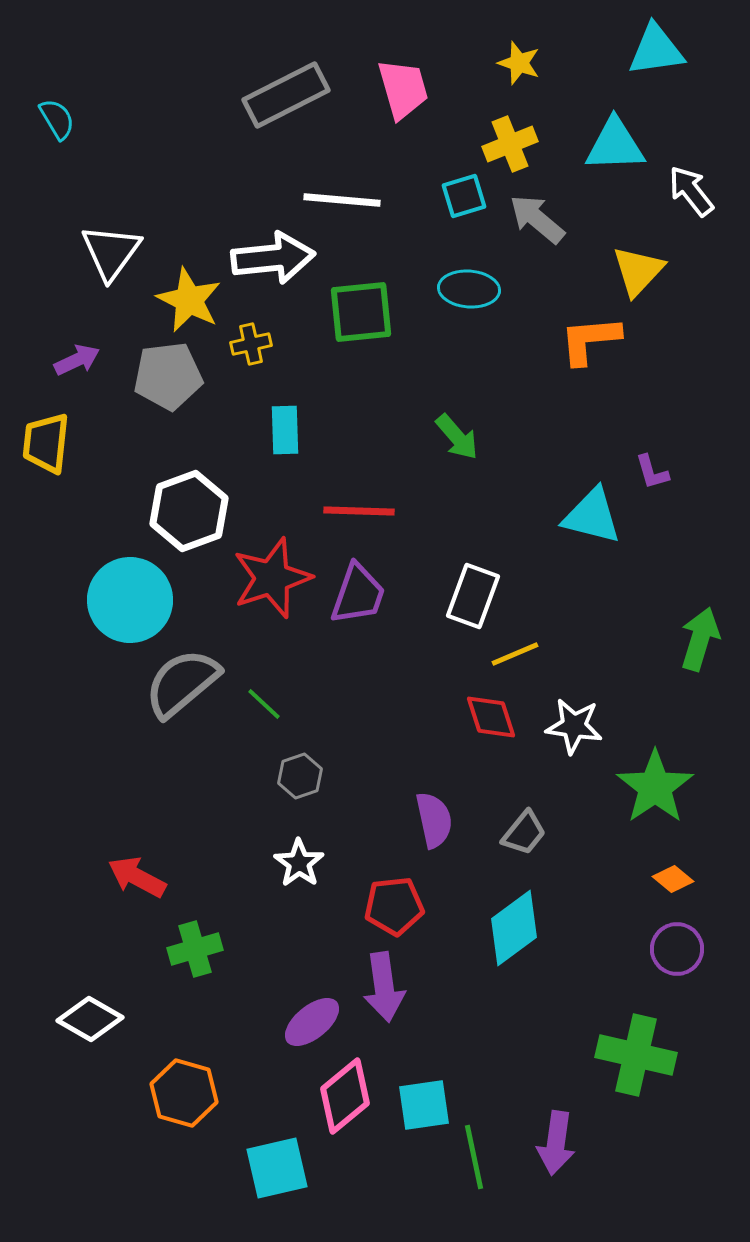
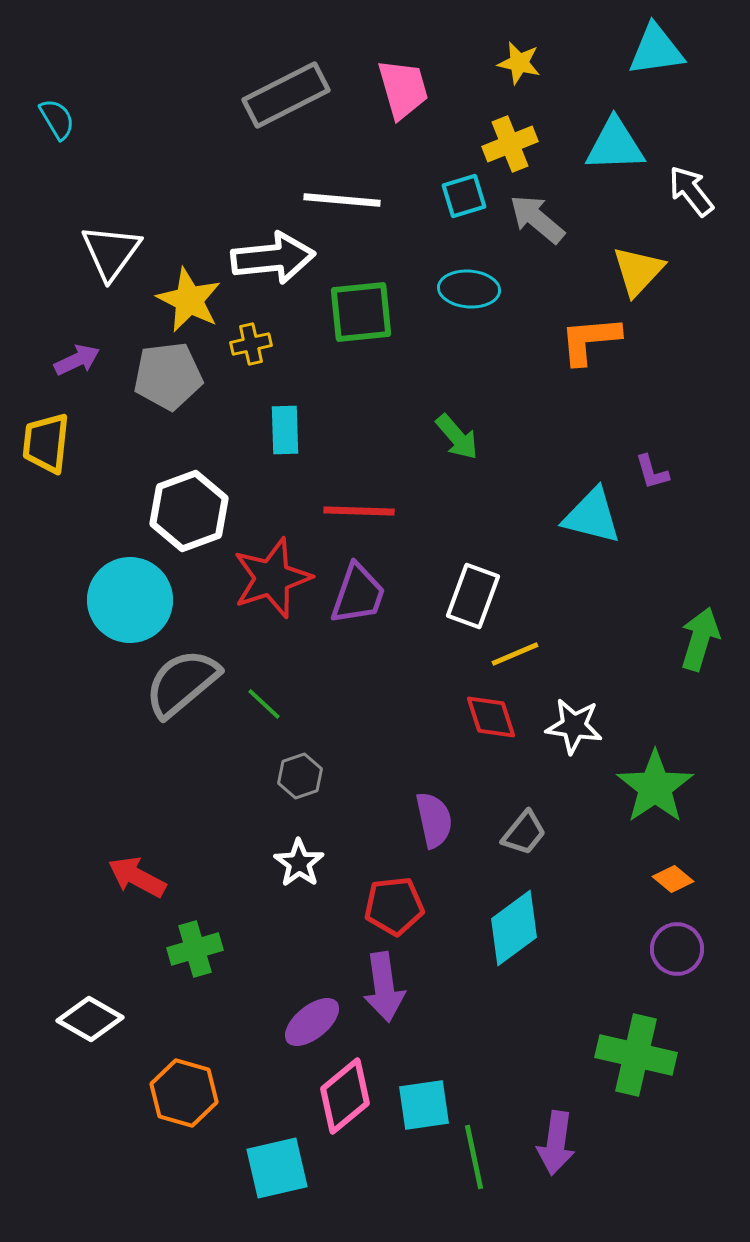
yellow star at (519, 63): rotated 6 degrees counterclockwise
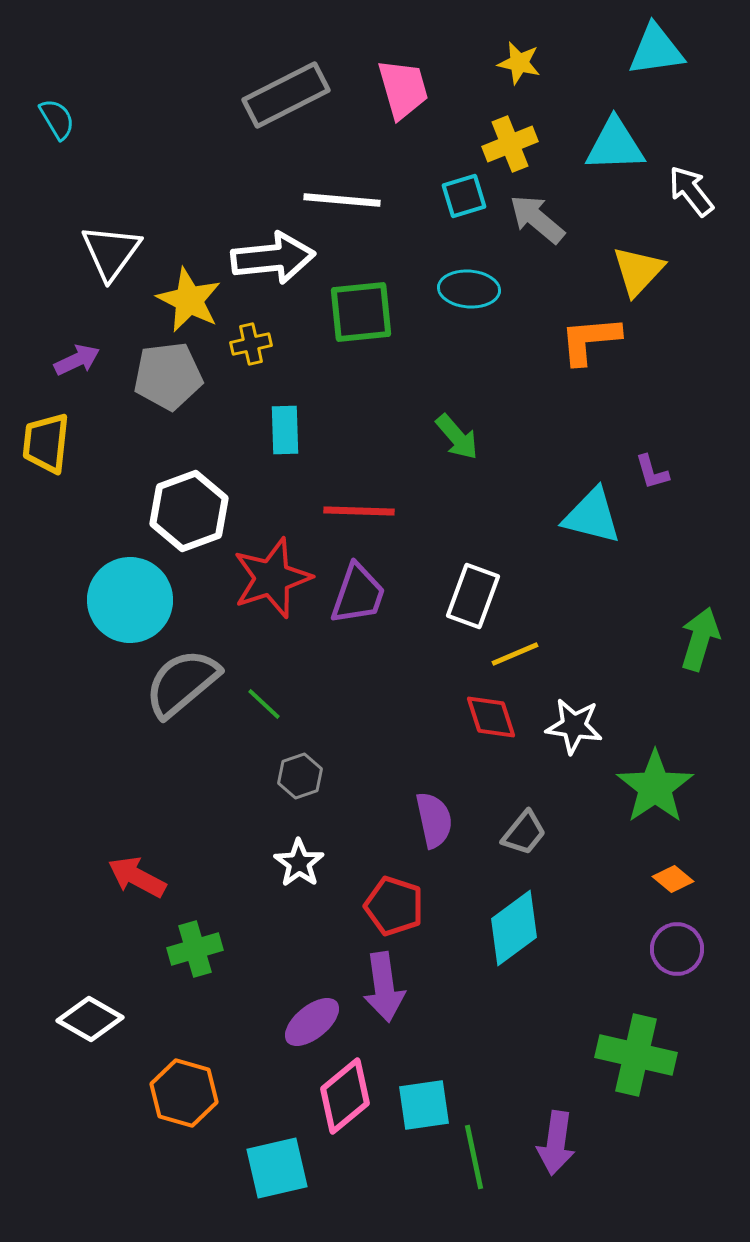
red pentagon at (394, 906): rotated 24 degrees clockwise
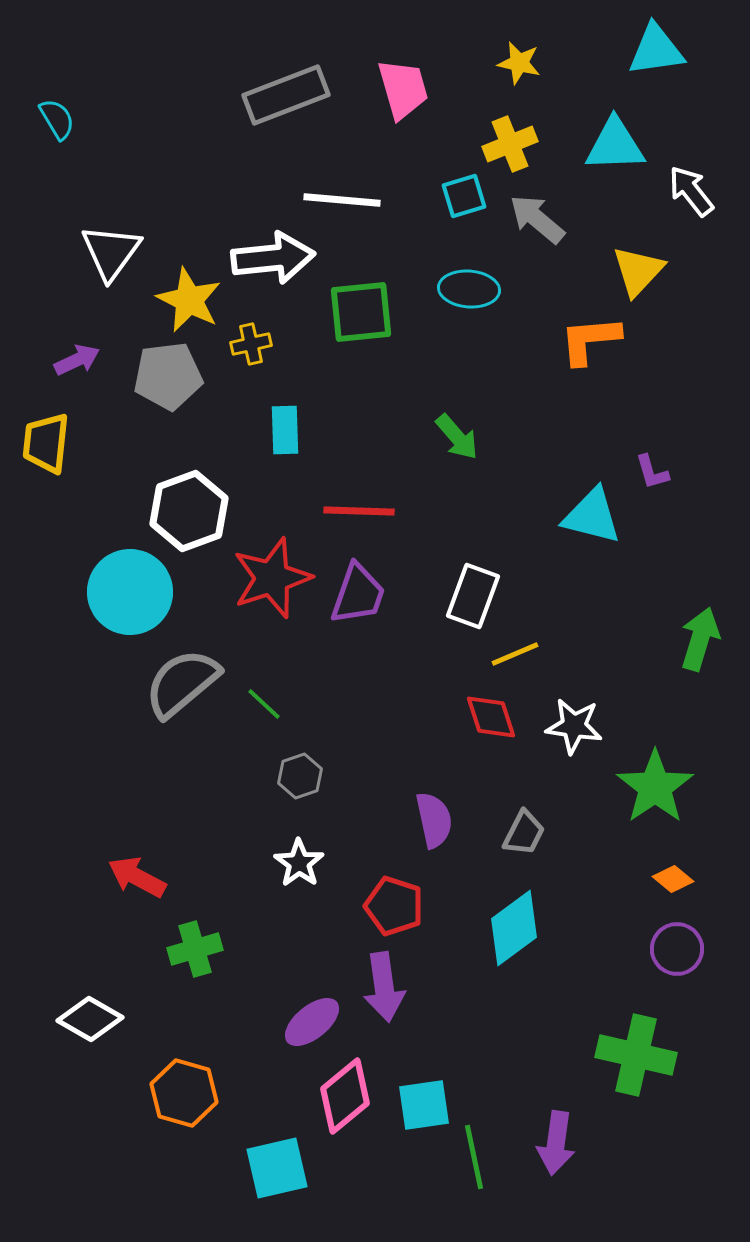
gray rectangle at (286, 95): rotated 6 degrees clockwise
cyan circle at (130, 600): moved 8 px up
gray trapezoid at (524, 833): rotated 12 degrees counterclockwise
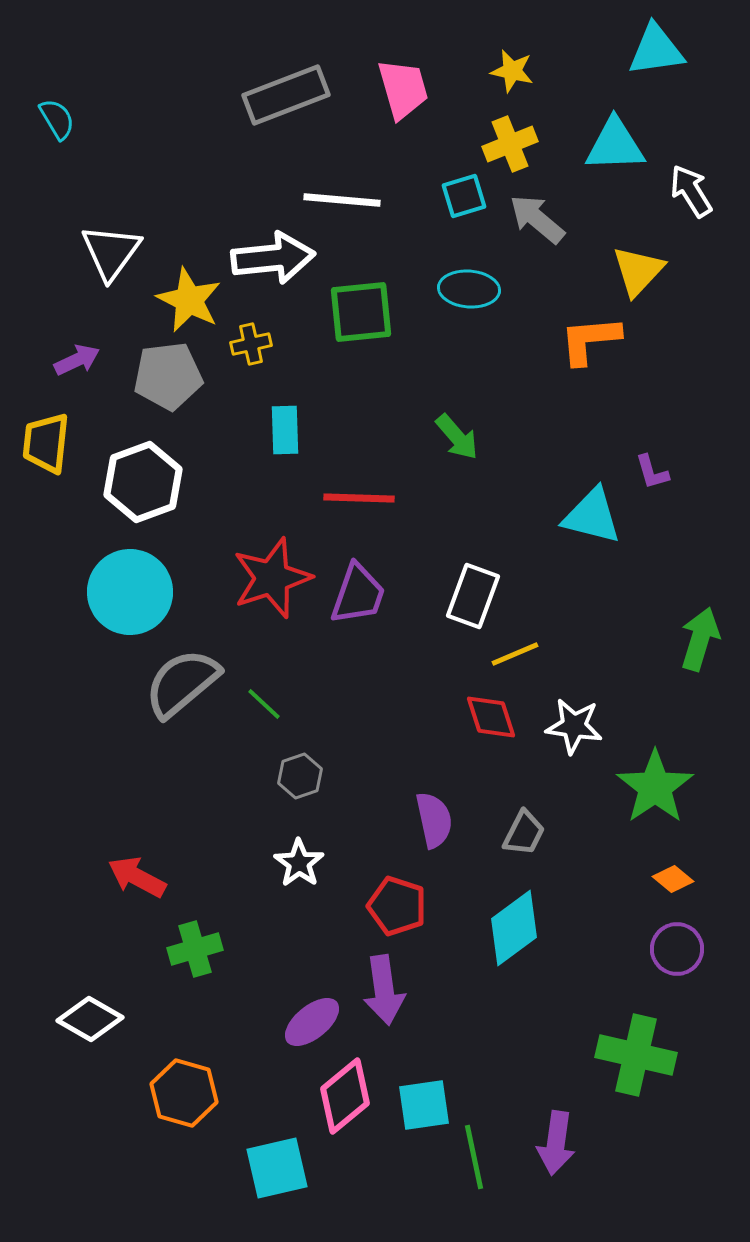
yellow star at (519, 63): moved 7 px left, 8 px down
white arrow at (691, 191): rotated 6 degrees clockwise
white hexagon at (189, 511): moved 46 px left, 29 px up
red line at (359, 511): moved 13 px up
red pentagon at (394, 906): moved 3 px right
purple arrow at (384, 987): moved 3 px down
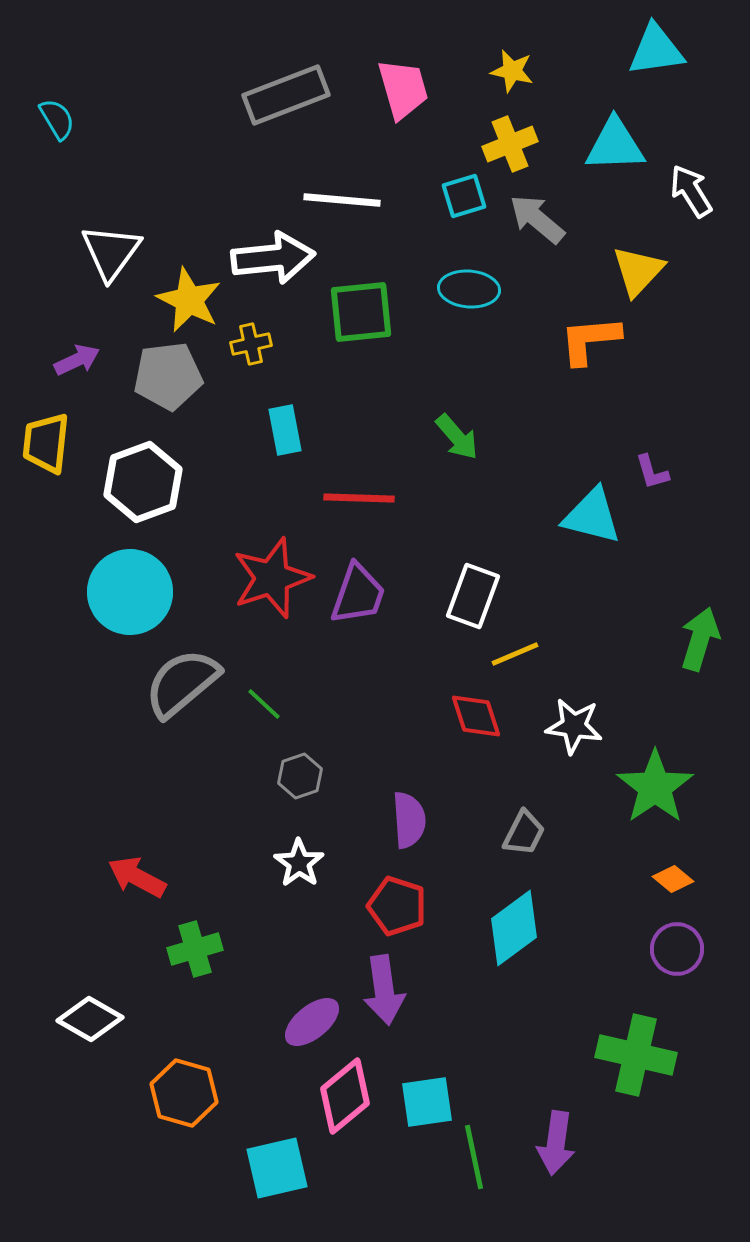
cyan rectangle at (285, 430): rotated 9 degrees counterclockwise
red diamond at (491, 717): moved 15 px left, 1 px up
purple semicircle at (434, 820): moved 25 px left; rotated 8 degrees clockwise
cyan square at (424, 1105): moved 3 px right, 3 px up
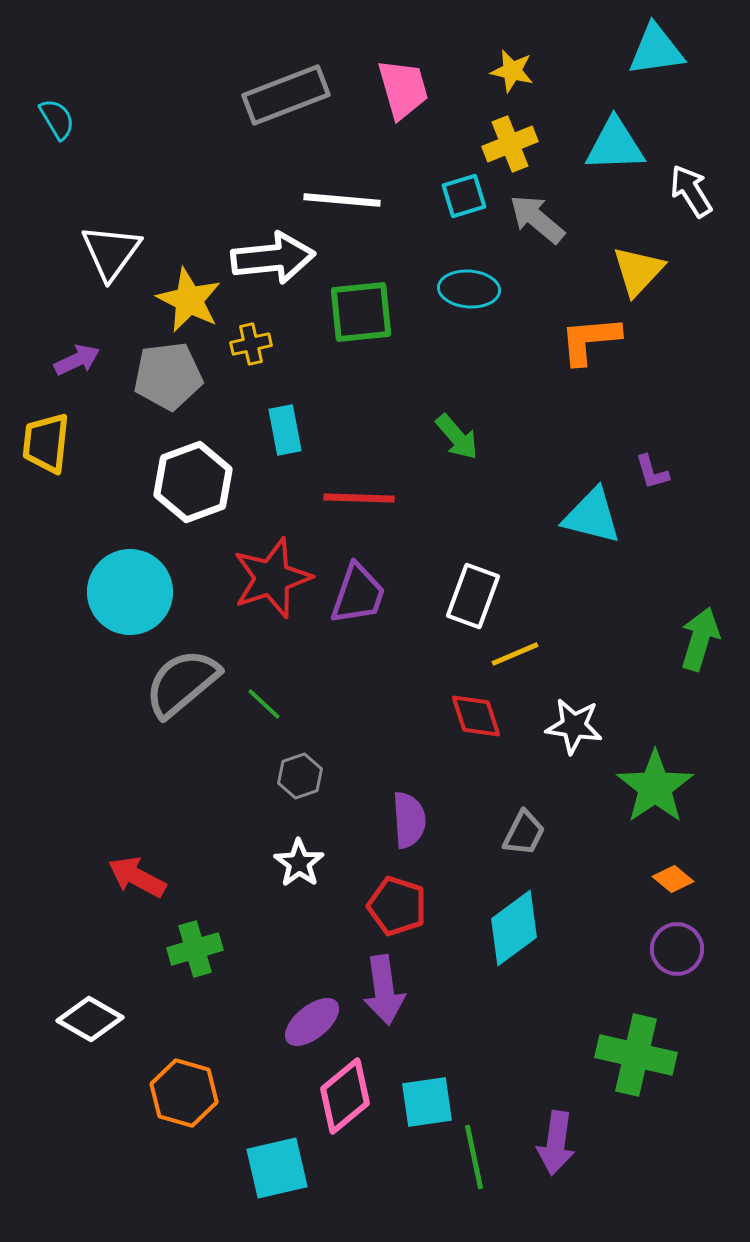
white hexagon at (143, 482): moved 50 px right
